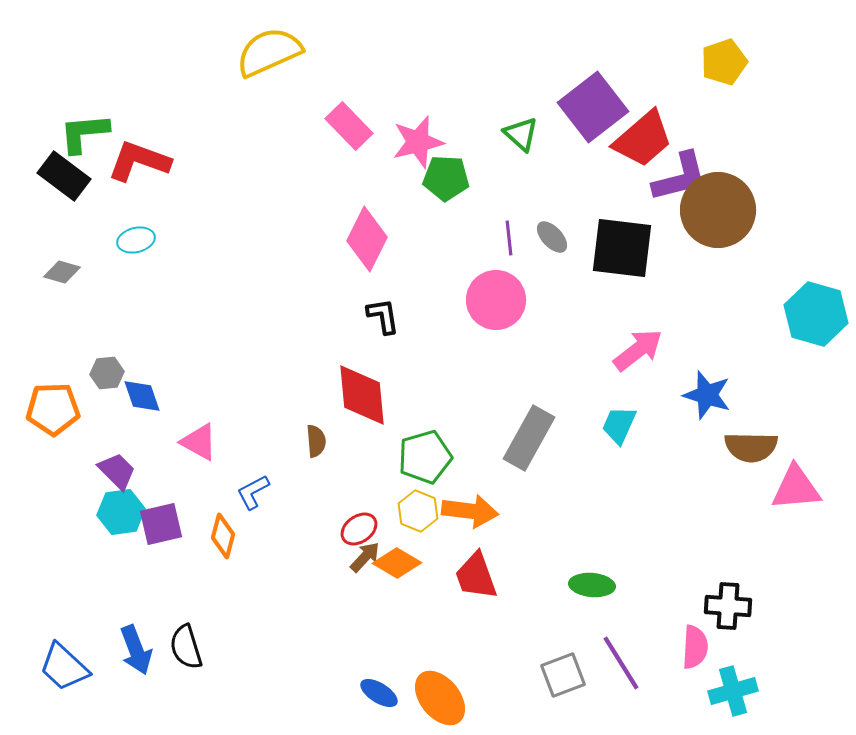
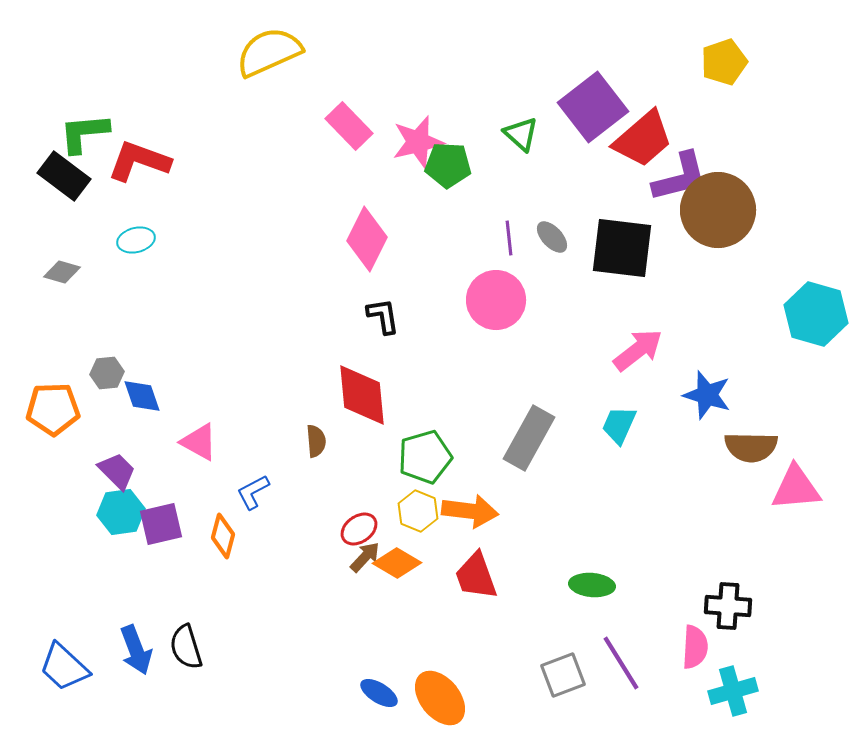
green pentagon at (446, 178): moved 2 px right, 13 px up
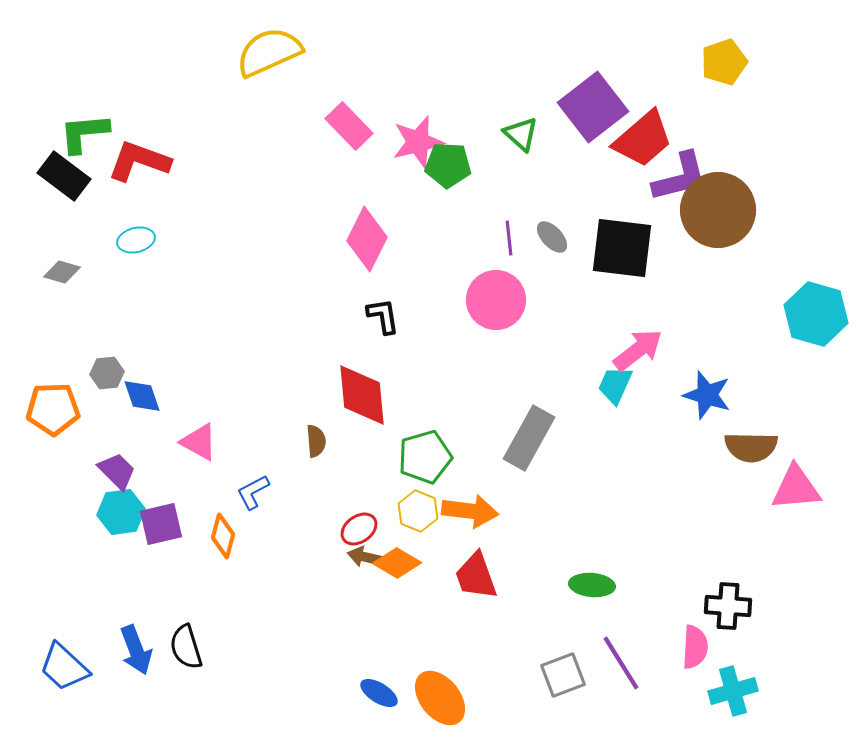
cyan trapezoid at (619, 425): moved 4 px left, 40 px up
brown arrow at (365, 557): rotated 120 degrees counterclockwise
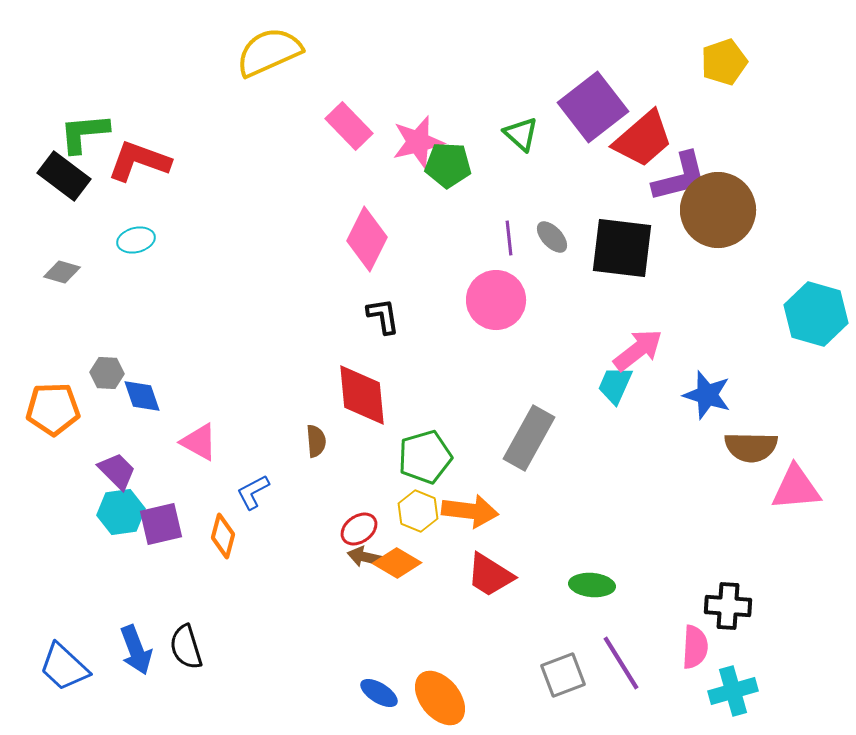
gray hexagon at (107, 373): rotated 8 degrees clockwise
red trapezoid at (476, 576): moved 14 px right, 1 px up; rotated 38 degrees counterclockwise
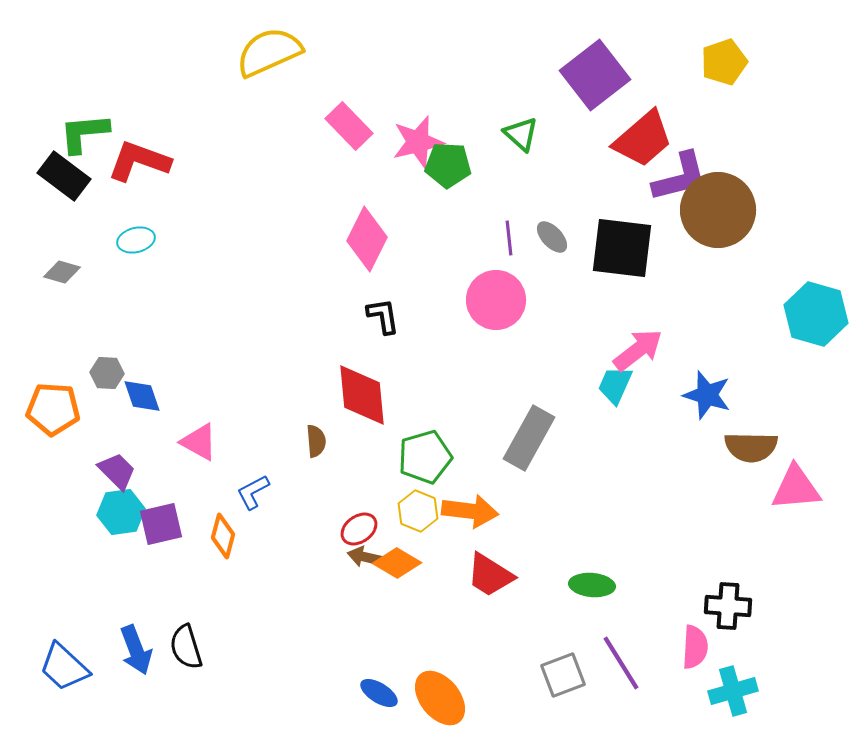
purple square at (593, 107): moved 2 px right, 32 px up
orange pentagon at (53, 409): rotated 6 degrees clockwise
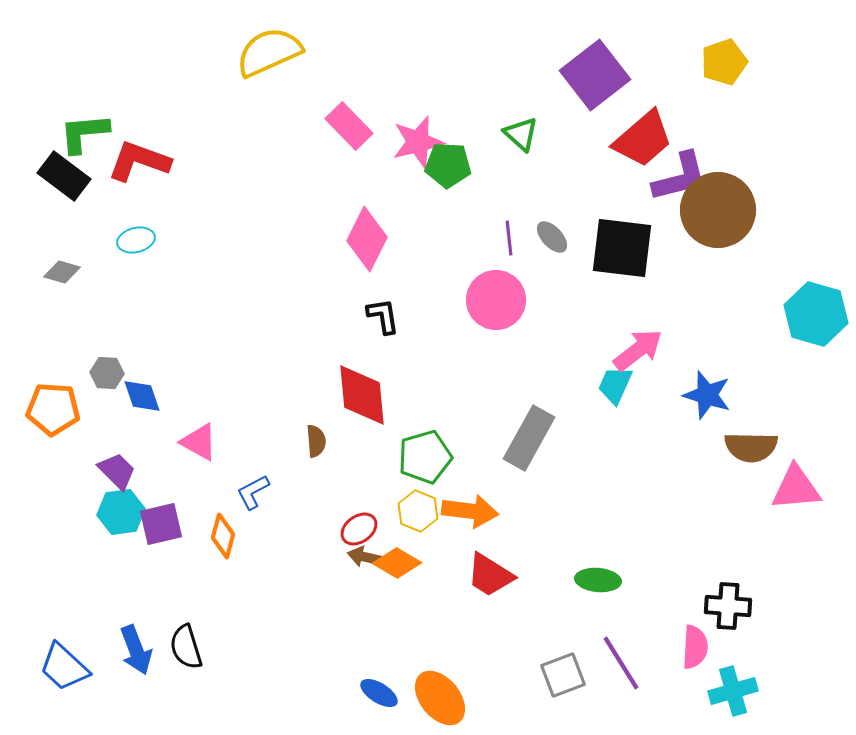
green ellipse at (592, 585): moved 6 px right, 5 px up
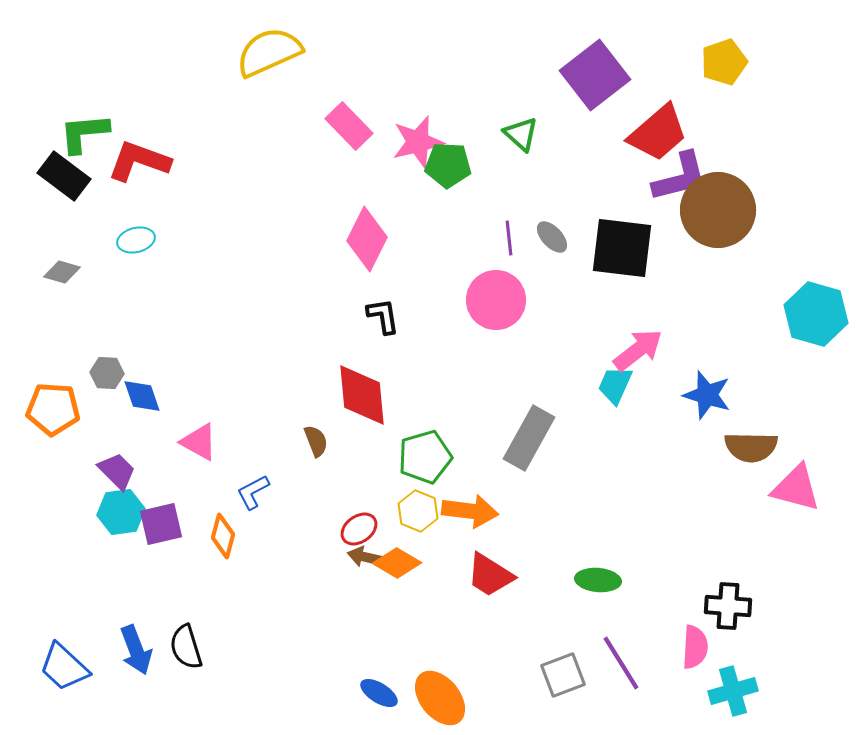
red trapezoid at (643, 139): moved 15 px right, 6 px up
brown semicircle at (316, 441): rotated 16 degrees counterclockwise
pink triangle at (796, 488): rotated 20 degrees clockwise
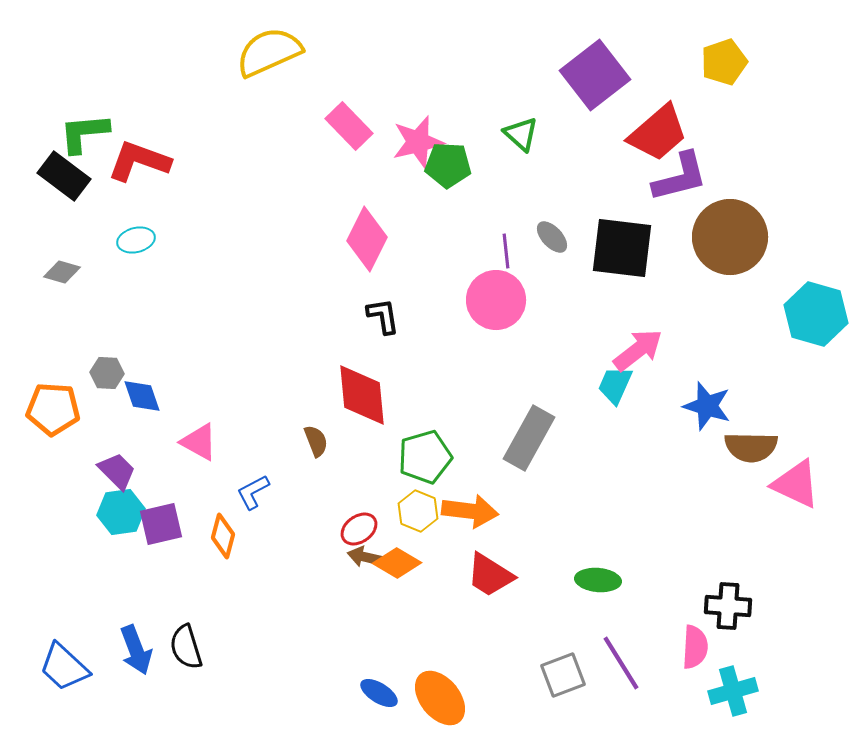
brown circle at (718, 210): moved 12 px right, 27 px down
purple line at (509, 238): moved 3 px left, 13 px down
blue star at (707, 395): moved 11 px down
pink triangle at (796, 488): moved 4 px up; rotated 10 degrees clockwise
